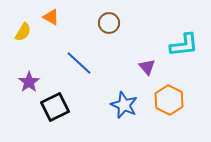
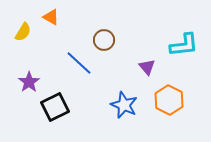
brown circle: moved 5 px left, 17 px down
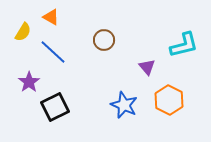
cyan L-shape: rotated 8 degrees counterclockwise
blue line: moved 26 px left, 11 px up
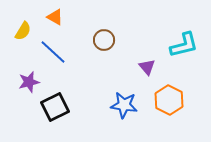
orange triangle: moved 4 px right
yellow semicircle: moved 1 px up
purple star: rotated 20 degrees clockwise
blue star: rotated 16 degrees counterclockwise
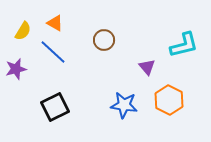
orange triangle: moved 6 px down
purple star: moved 13 px left, 13 px up
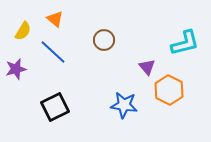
orange triangle: moved 4 px up; rotated 12 degrees clockwise
cyan L-shape: moved 1 px right, 2 px up
orange hexagon: moved 10 px up
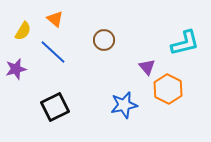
orange hexagon: moved 1 px left, 1 px up
blue star: rotated 20 degrees counterclockwise
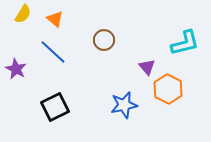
yellow semicircle: moved 17 px up
purple star: rotated 30 degrees counterclockwise
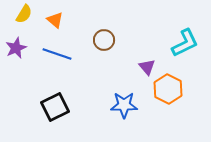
yellow semicircle: moved 1 px right
orange triangle: moved 1 px down
cyan L-shape: rotated 12 degrees counterclockwise
blue line: moved 4 px right, 2 px down; rotated 24 degrees counterclockwise
purple star: moved 21 px up; rotated 20 degrees clockwise
blue star: rotated 12 degrees clockwise
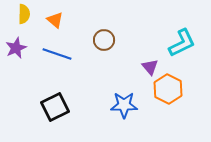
yellow semicircle: rotated 30 degrees counterclockwise
cyan L-shape: moved 3 px left
purple triangle: moved 3 px right
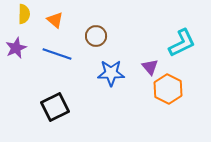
brown circle: moved 8 px left, 4 px up
blue star: moved 13 px left, 32 px up
